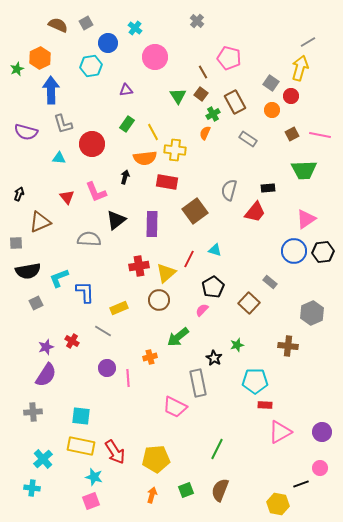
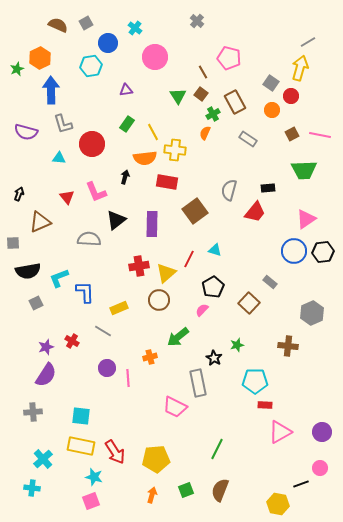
gray square at (16, 243): moved 3 px left
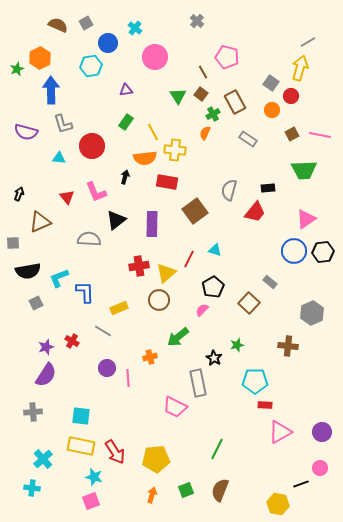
pink pentagon at (229, 58): moved 2 px left, 1 px up
green rectangle at (127, 124): moved 1 px left, 2 px up
red circle at (92, 144): moved 2 px down
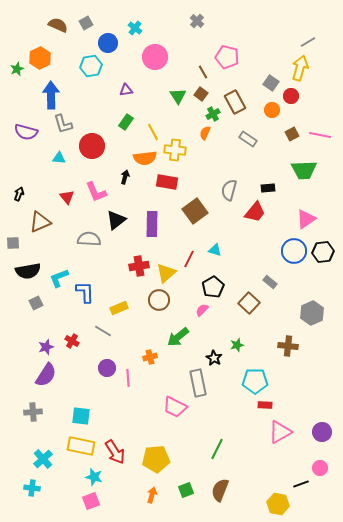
blue arrow at (51, 90): moved 5 px down
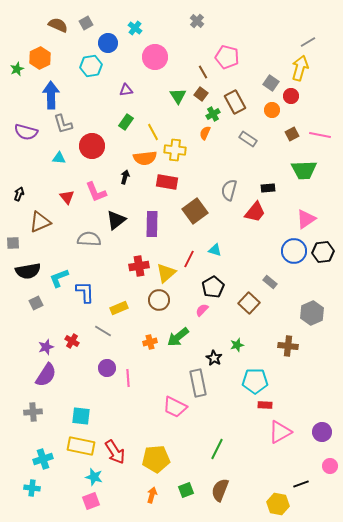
orange cross at (150, 357): moved 15 px up
cyan cross at (43, 459): rotated 24 degrees clockwise
pink circle at (320, 468): moved 10 px right, 2 px up
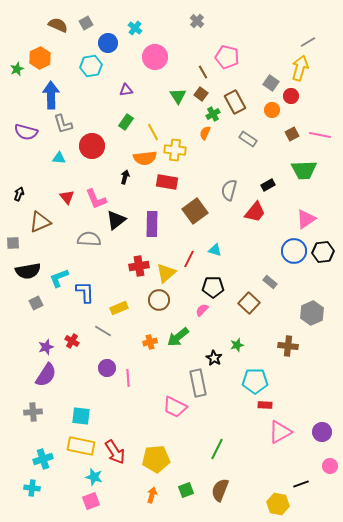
black rectangle at (268, 188): moved 3 px up; rotated 24 degrees counterclockwise
pink L-shape at (96, 192): moved 7 px down
black pentagon at (213, 287): rotated 30 degrees clockwise
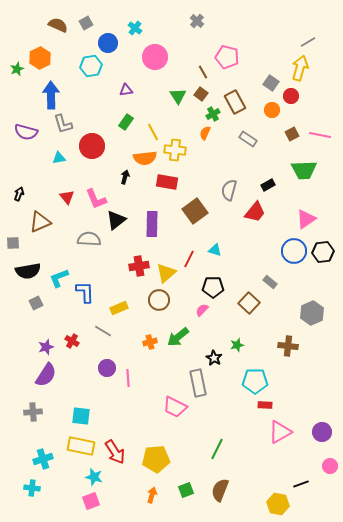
cyan triangle at (59, 158): rotated 16 degrees counterclockwise
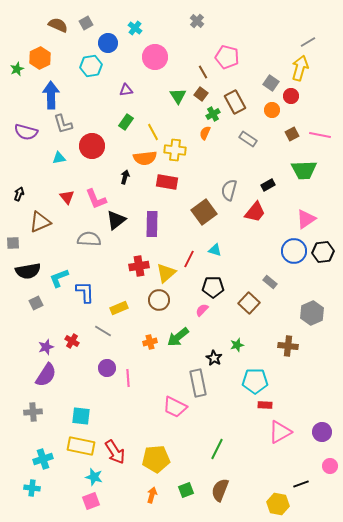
brown square at (195, 211): moved 9 px right, 1 px down
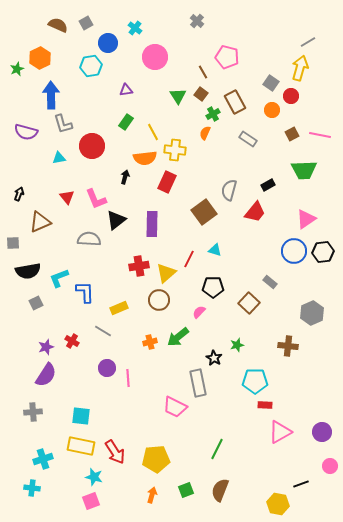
red rectangle at (167, 182): rotated 75 degrees counterclockwise
pink semicircle at (202, 310): moved 3 px left, 2 px down
